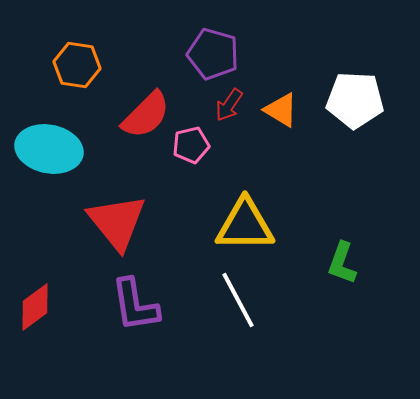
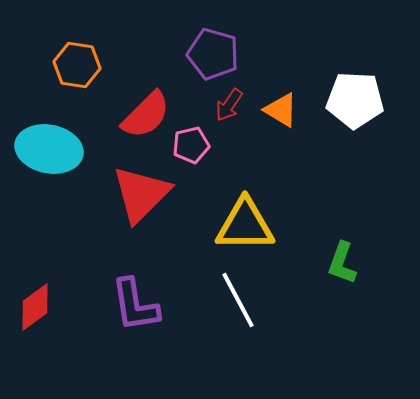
red triangle: moved 24 px right, 28 px up; rotated 24 degrees clockwise
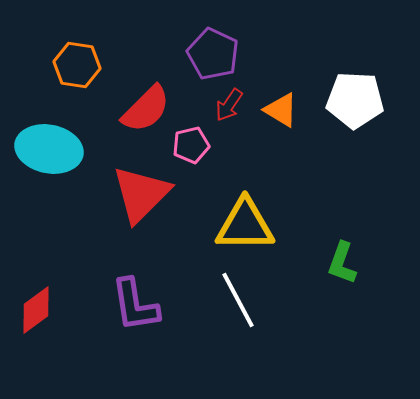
purple pentagon: rotated 9 degrees clockwise
red semicircle: moved 6 px up
red diamond: moved 1 px right, 3 px down
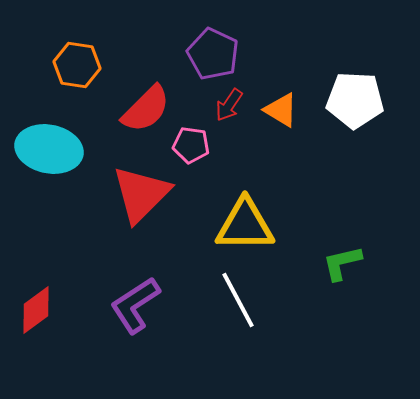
pink pentagon: rotated 21 degrees clockwise
green L-shape: rotated 57 degrees clockwise
purple L-shape: rotated 66 degrees clockwise
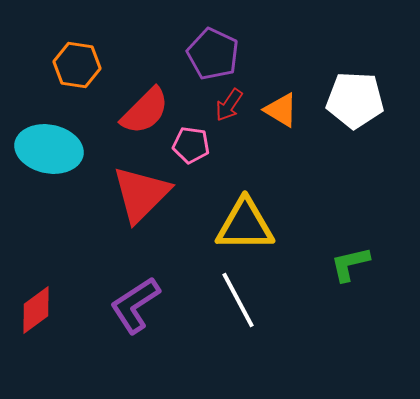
red semicircle: moved 1 px left, 2 px down
green L-shape: moved 8 px right, 1 px down
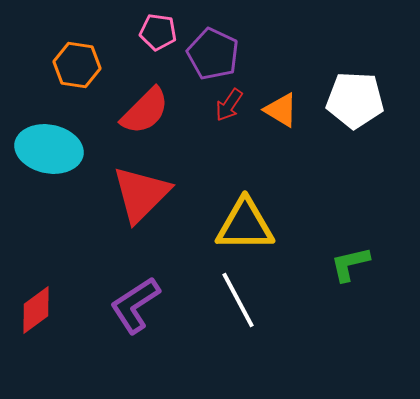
pink pentagon: moved 33 px left, 113 px up
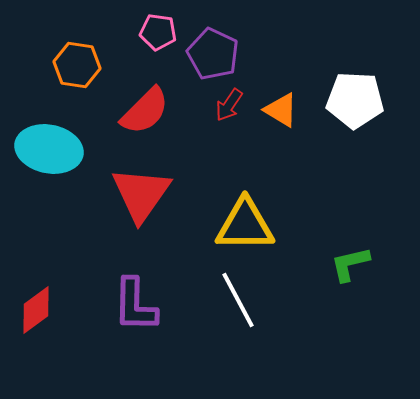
red triangle: rotated 10 degrees counterclockwise
purple L-shape: rotated 56 degrees counterclockwise
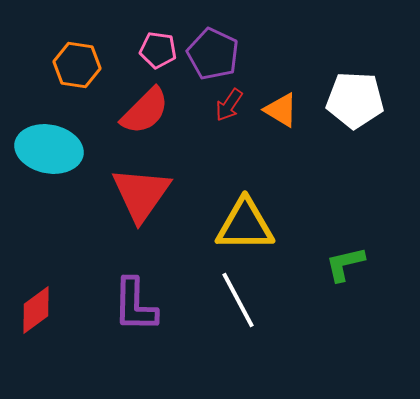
pink pentagon: moved 18 px down
green L-shape: moved 5 px left
